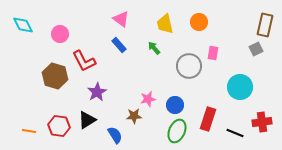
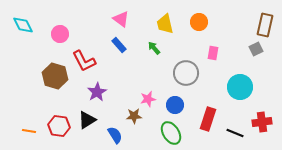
gray circle: moved 3 px left, 7 px down
green ellipse: moved 6 px left, 2 px down; rotated 55 degrees counterclockwise
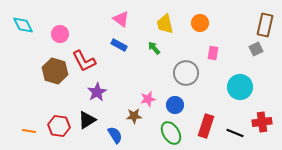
orange circle: moved 1 px right, 1 px down
blue rectangle: rotated 21 degrees counterclockwise
brown hexagon: moved 5 px up
red rectangle: moved 2 px left, 7 px down
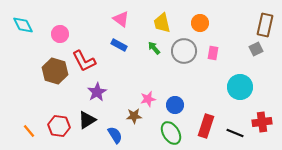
yellow trapezoid: moved 3 px left, 1 px up
gray circle: moved 2 px left, 22 px up
orange line: rotated 40 degrees clockwise
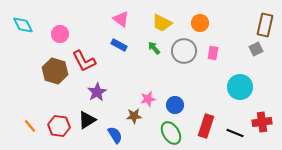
yellow trapezoid: rotated 50 degrees counterclockwise
orange line: moved 1 px right, 5 px up
